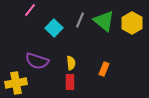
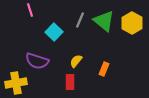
pink line: rotated 56 degrees counterclockwise
cyan square: moved 4 px down
yellow semicircle: moved 5 px right, 2 px up; rotated 136 degrees counterclockwise
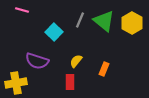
pink line: moved 8 px left; rotated 56 degrees counterclockwise
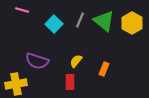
cyan square: moved 8 px up
yellow cross: moved 1 px down
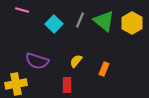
red rectangle: moved 3 px left, 3 px down
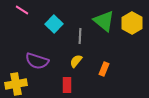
pink line: rotated 16 degrees clockwise
gray line: moved 16 px down; rotated 21 degrees counterclockwise
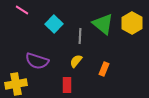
green triangle: moved 1 px left, 3 px down
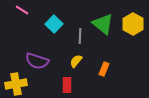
yellow hexagon: moved 1 px right, 1 px down
